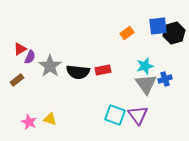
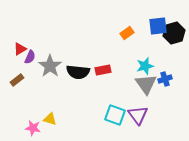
pink star: moved 4 px right, 6 px down; rotated 14 degrees counterclockwise
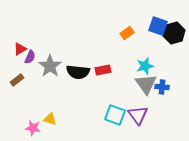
blue square: rotated 24 degrees clockwise
blue cross: moved 3 px left, 8 px down; rotated 24 degrees clockwise
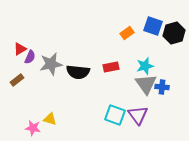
blue square: moved 5 px left
gray star: moved 1 px right, 2 px up; rotated 25 degrees clockwise
red rectangle: moved 8 px right, 3 px up
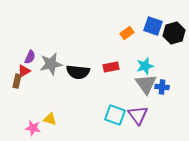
red triangle: moved 4 px right, 22 px down
brown rectangle: moved 1 px down; rotated 40 degrees counterclockwise
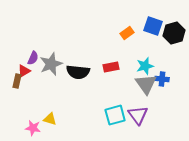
purple semicircle: moved 3 px right, 1 px down
gray star: rotated 10 degrees counterclockwise
blue cross: moved 8 px up
cyan square: rotated 35 degrees counterclockwise
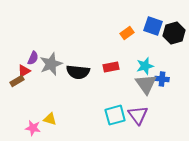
brown rectangle: rotated 48 degrees clockwise
